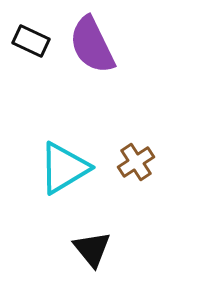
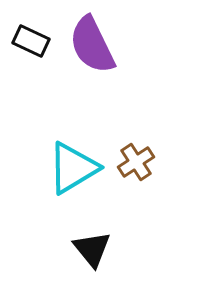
cyan triangle: moved 9 px right
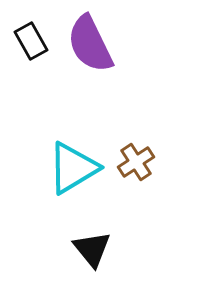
black rectangle: rotated 36 degrees clockwise
purple semicircle: moved 2 px left, 1 px up
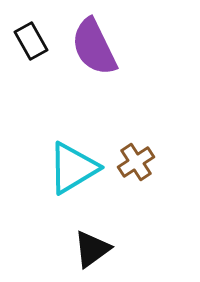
purple semicircle: moved 4 px right, 3 px down
black triangle: rotated 33 degrees clockwise
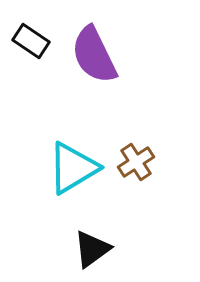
black rectangle: rotated 27 degrees counterclockwise
purple semicircle: moved 8 px down
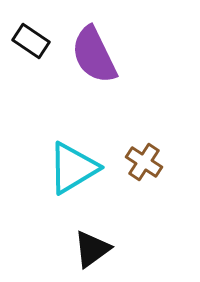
brown cross: moved 8 px right; rotated 24 degrees counterclockwise
